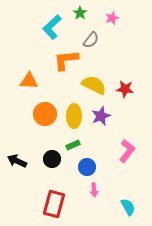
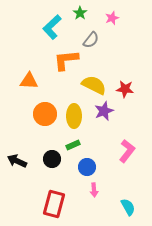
purple star: moved 3 px right, 5 px up
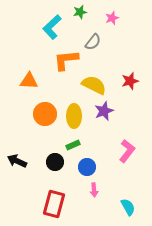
green star: moved 1 px up; rotated 24 degrees clockwise
gray semicircle: moved 2 px right, 2 px down
red star: moved 5 px right, 8 px up; rotated 24 degrees counterclockwise
black circle: moved 3 px right, 3 px down
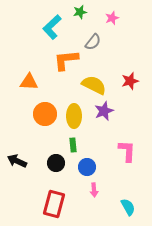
orange triangle: moved 1 px down
green rectangle: rotated 72 degrees counterclockwise
pink L-shape: rotated 35 degrees counterclockwise
black circle: moved 1 px right, 1 px down
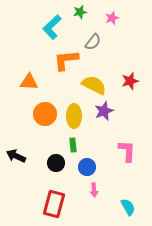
black arrow: moved 1 px left, 5 px up
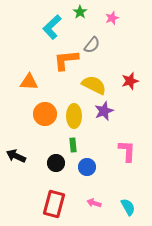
green star: rotated 24 degrees counterclockwise
gray semicircle: moved 1 px left, 3 px down
pink arrow: moved 13 px down; rotated 112 degrees clockwise
